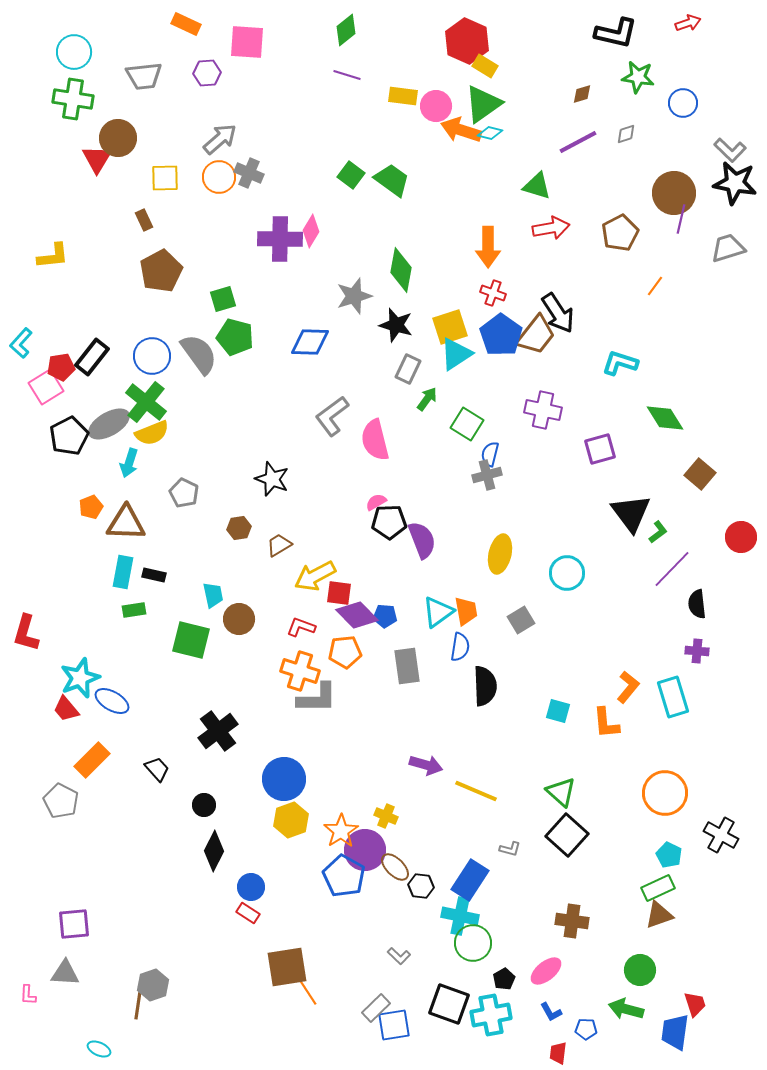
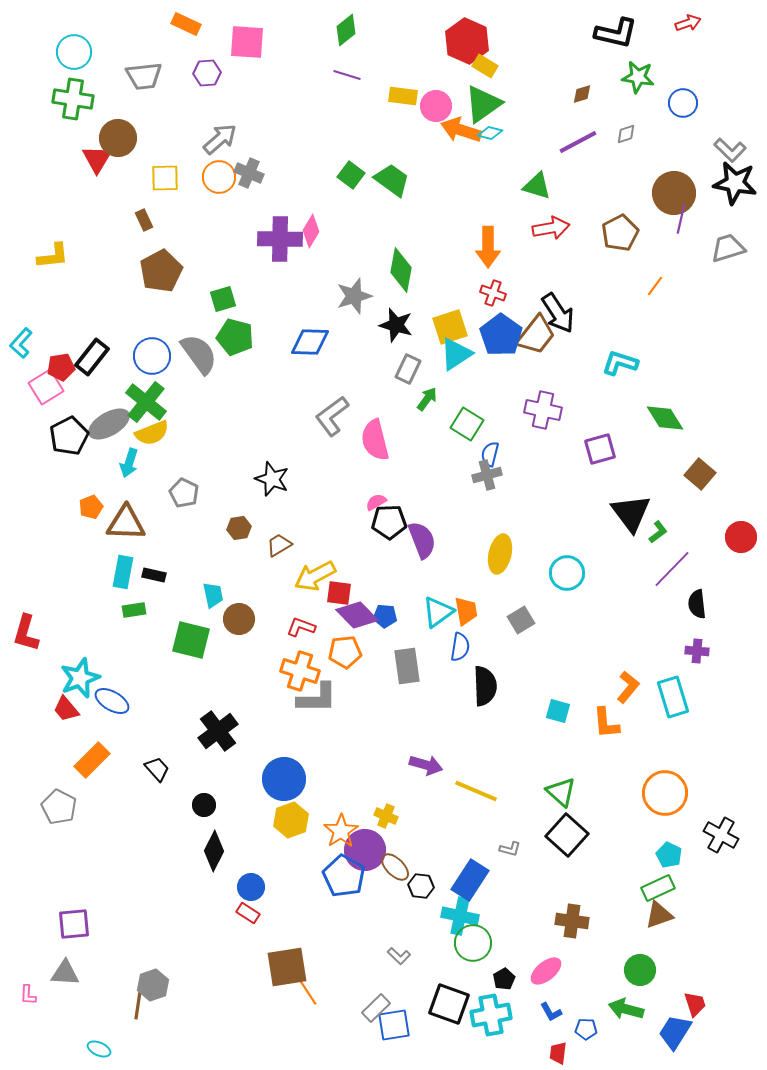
gray pentagon at (61, 801): moved 2 px left, 6 px down
blue trapezoid at (675, 1032): rotated 24 degrees clockwise
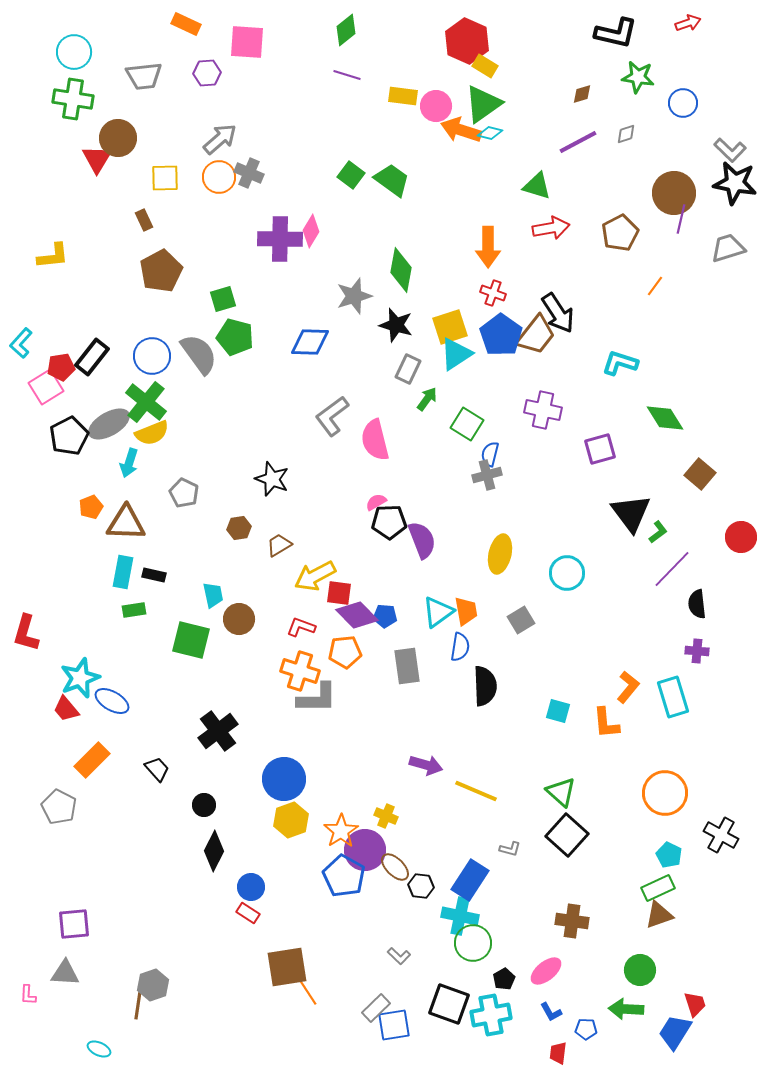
green arrow at (626, 1009): rotated 12 degrees counterclockwise
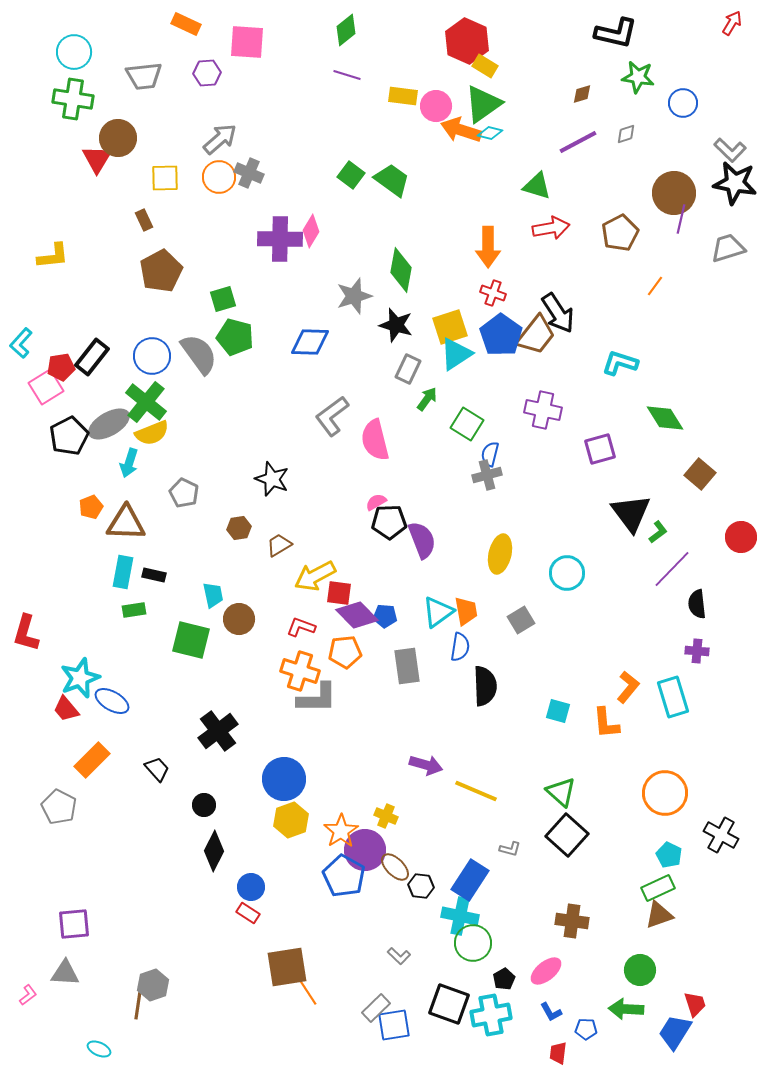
red arrow at (688, 23): moved 44 px right; rotated 40 degrees counterclockwise
pink L-shape at (28, 995): rotated 130 degrees counterclockwise
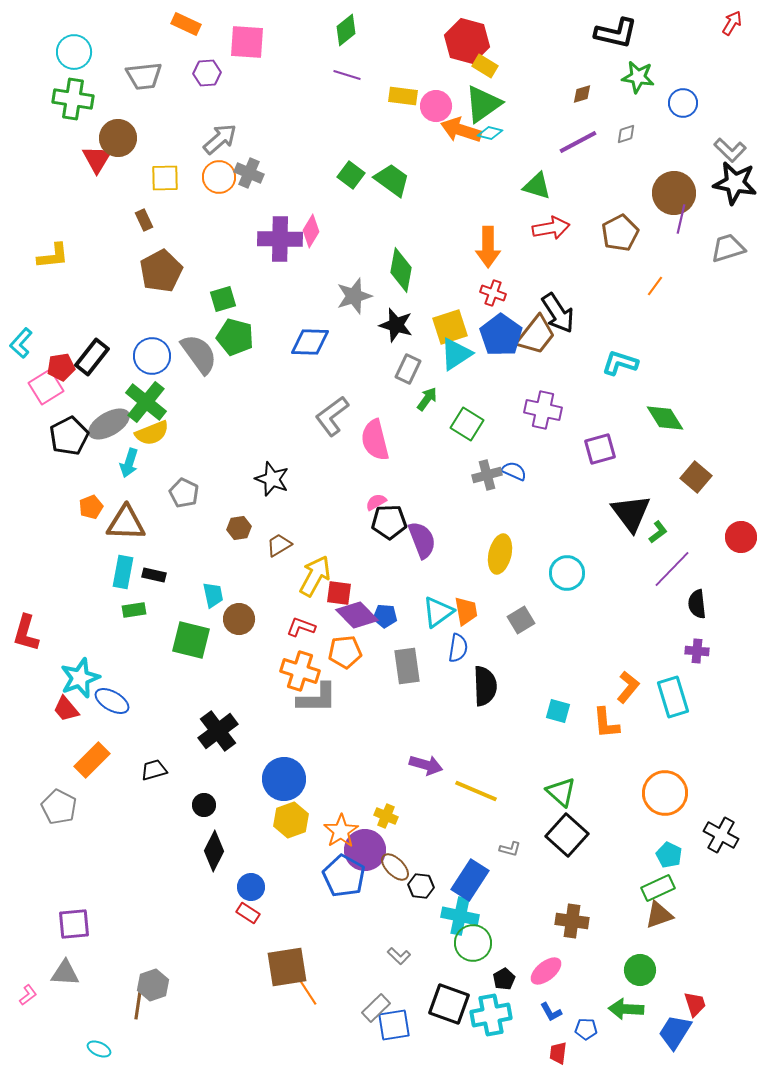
red hexagon at (467, 41): rotated 9 degrees counterclockwise
blue semicircle at (490, 454): moved 24 px right, 17 px down; rotated 100 degrees clockwise
brown square at (700, 474): moved 4 px left, 3 px down
yellow arrow at (315, 576): rotated 147 degrees clockwise
blue semicircle at (460, 647): moved 2 px left, 1 px down
black trapezoid at (157, 769): moved 3 px left, 1 px down; rotated 64 degrees counterclockwise
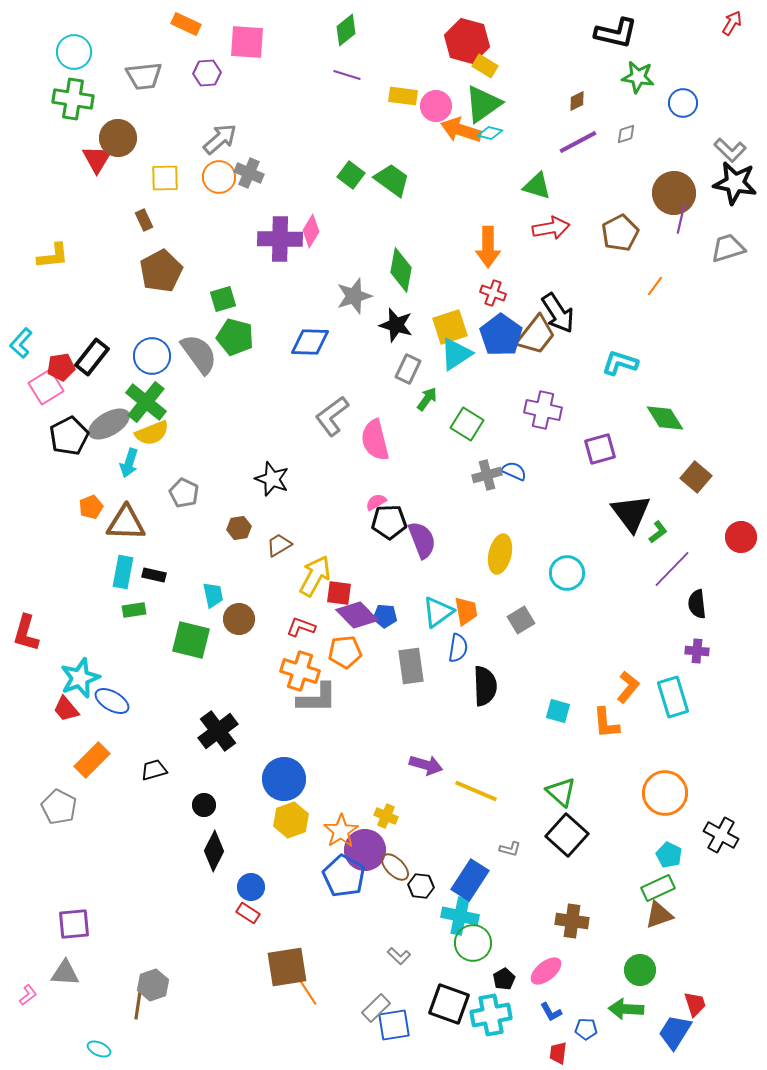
brown diamond at (582, 94): moved 5 px left, 7 px down; rotated 10 degrees counterclockwise
gray rectangle at (407, 666): moved 4 px right
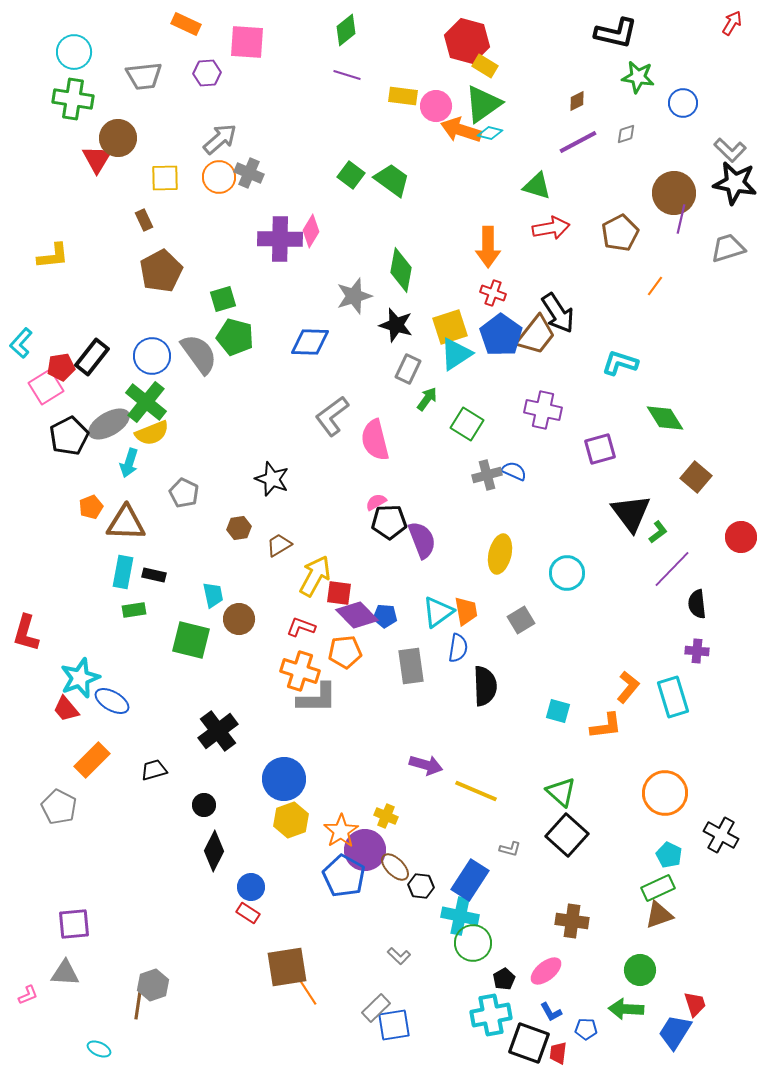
orange L-shape at (606, 723): moved 3 px down; rotated 92 degrees counterclockwise
pink L-shape at (28, 995): rotated 15 degrees clockwise
black square at (449, 1004): moved 80 px right, 39 px down
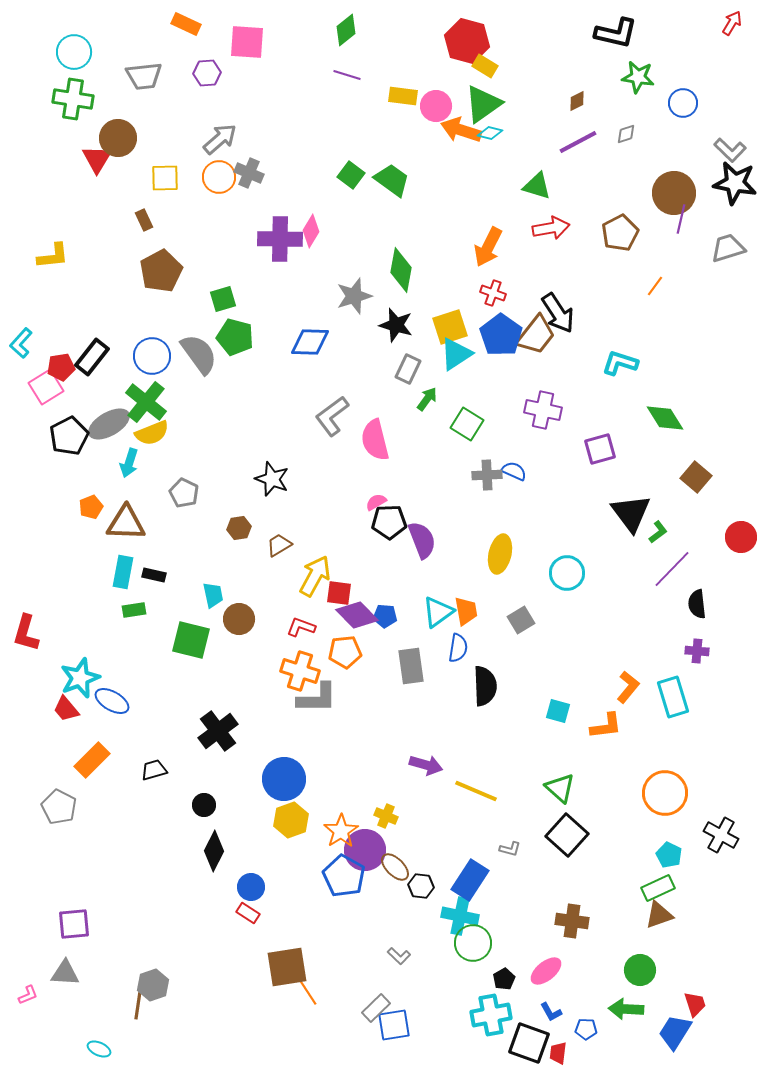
orange arrow at (488, 247): rotated 27 degrees clockwise
gray cross at (487, 475): rotated 12 degrees clockwise
green triangle at (561, 792): moved 1 px left, 4 px up
